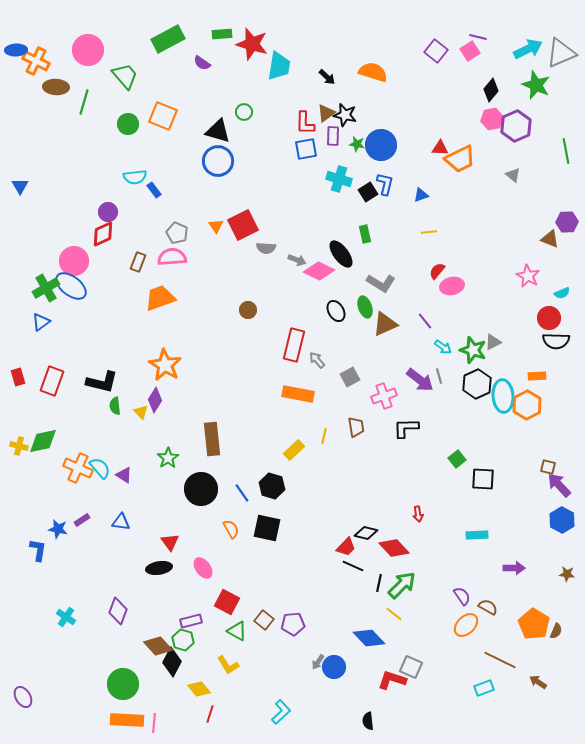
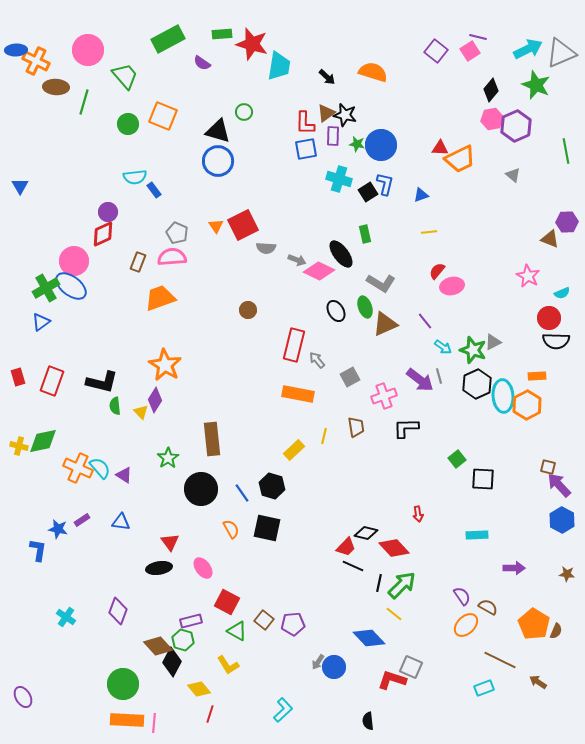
cyan L-shape at (281, 712): moved 2 px right, 2 px up
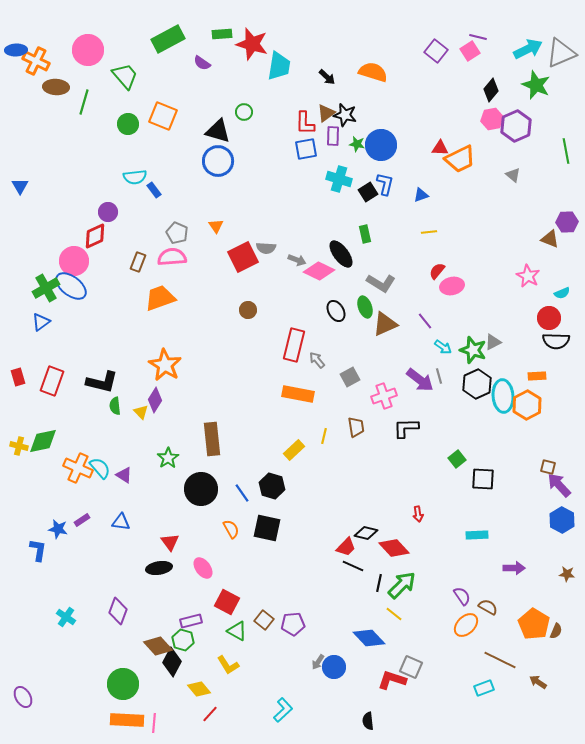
red square at (243, 225): moved 32 px down
red diamond at (103, 234): moved 8 px left, 2 px down
red line at (210, 714): rotated 24 degrees clockwise
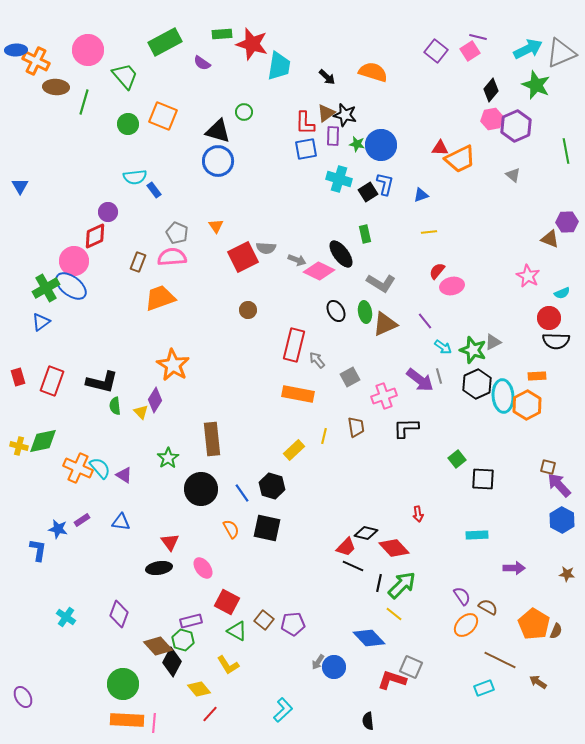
green rectangle at (168, 39): moved 3 px left, 3 px down
green ellipse at (365, 307): moved 5 px down; rotated 10 degrees clockwise
orange star at (165, 365): moved 8 px right
purple diamond at (118, 611): moved 1 px right, 3 px down
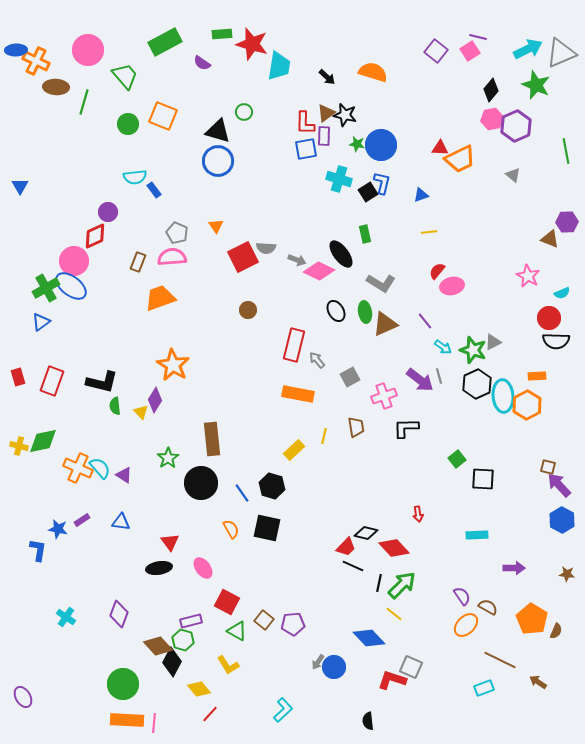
purple rectangle at (333, 136): moved 9 px left
blue L-shape at (385, 184): moved 3 px left, 1 px up
black circle at (201, 489): moved 6 px up
orange pentagon at (534, 624): moved 2 px left, 5 px up
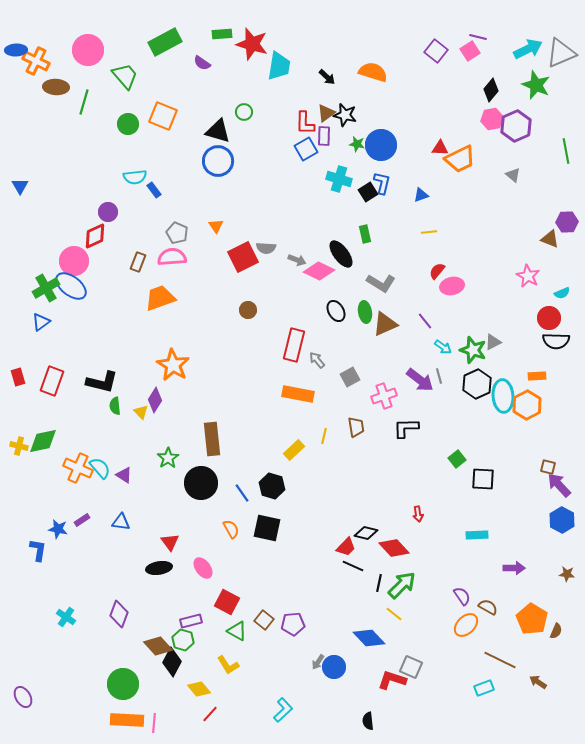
blue square at (306, 149): rotated 20 degrees counterclockwise
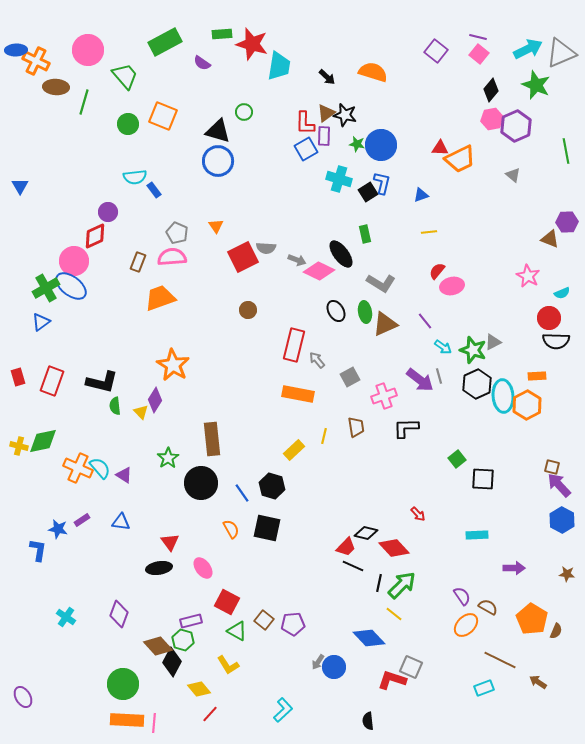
pink square at (470, 51): moved 9 px right, 3 px down; rotated 18 degrees counterclockwise
brown square at (548, 467): moved 4 px right
red arrow at (418, 514): rotated 35 degrees counterclockwise
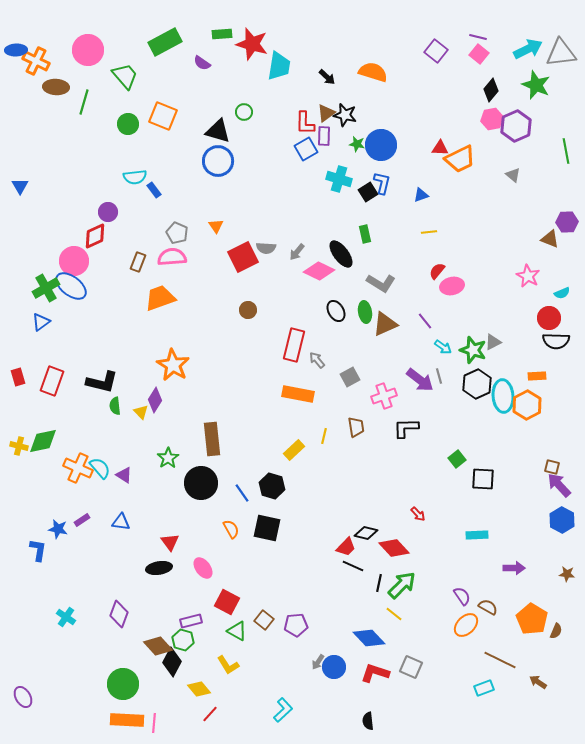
gray triangle at (561, 53): rotated 16 degrees clockwise
gray arrow at (297, 260): moved 8 px up; rotated 108 degrees clockwise
purple pentagon at (293, 624): moved 3 px right, 1 px down
red L-shape at (392, 680): moved 17 px left, 7 px up
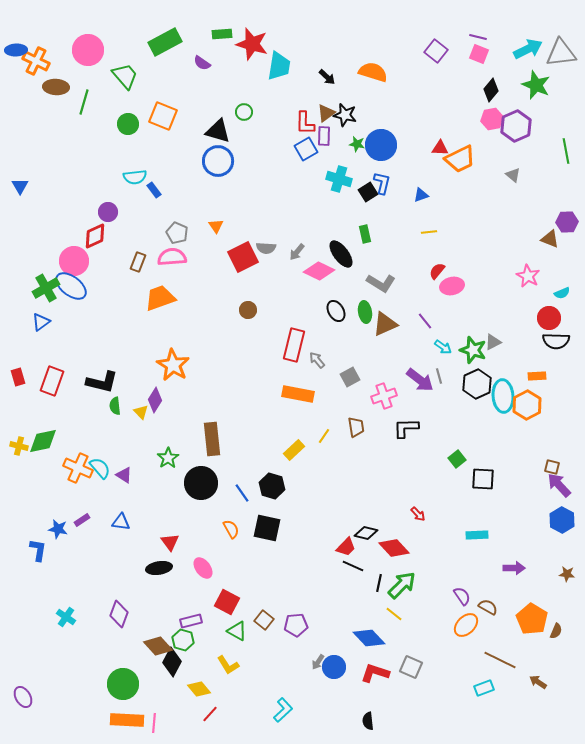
pink square at (479, 54): rotated 18 degrees counterclockwise
yellow line at (324, 436): rotated 21 degrees clockwise
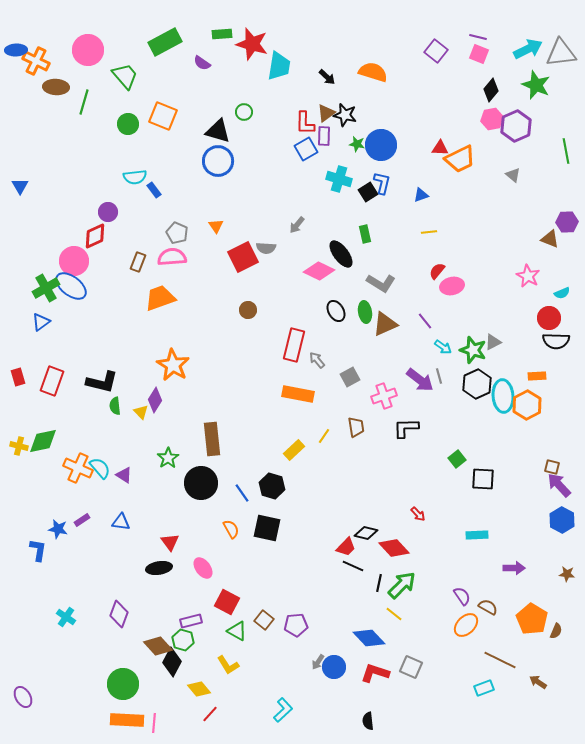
gray arrow at (297, 252): moved 27 px up
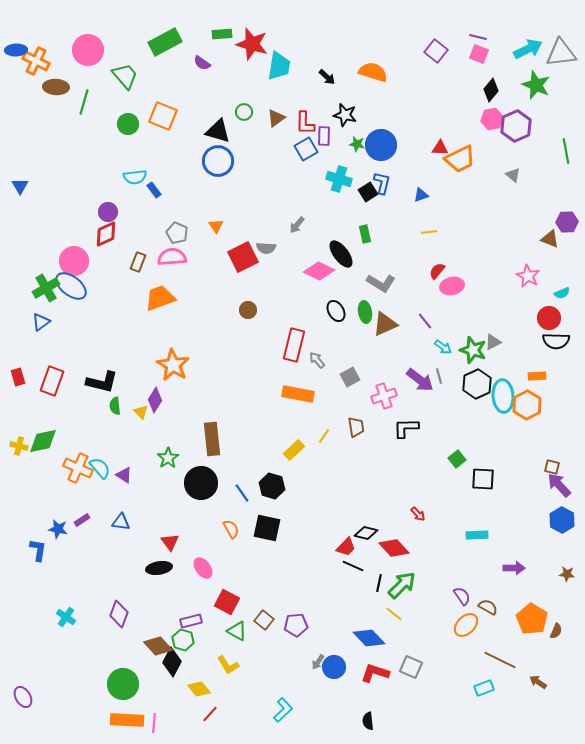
brown triangle at (326, 113): moved 50 px left, 5 px down
red diamond at (95, 236): moved 11 px right, 2 px up
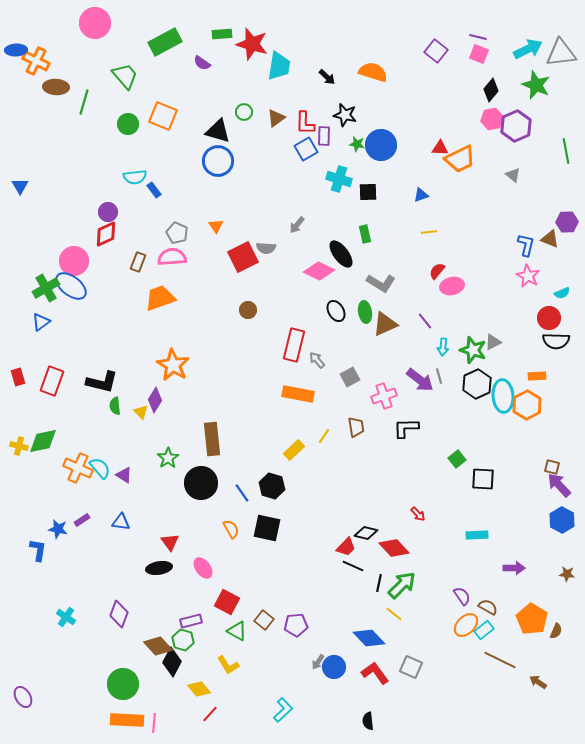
pink circle at (88, 50): moved 7 px right, 27 px up
blue L-shape at (382, 183): moved 144 px right, 62 px down
black square at (368, 192): rotated 30 degrees clockwise
cyan arrow at (443, 347): rotated 60 degrees clockwise
red L-shape at (375, 673): rotated 36 degrees clockwise
cyan rectangle at (484, 688): moved 58 px up; rotated 18 degrees counterclockwise
